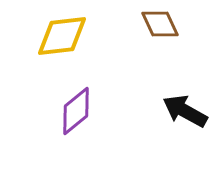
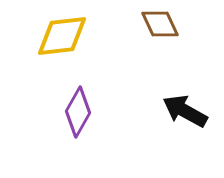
purple diamond: moved 2 px right, 1 px down; rotated 21 degrees counterclockwise
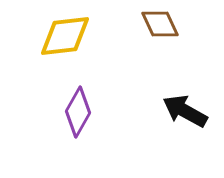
yellow diamond: moved 3 px right
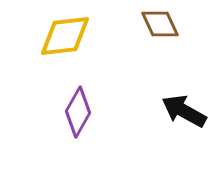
black arrow: moved 1 px left
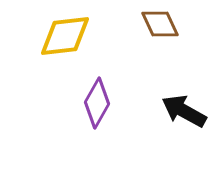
purple diamond: moved 19 px right, 9 px up
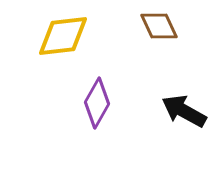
brown diamond: moved 1 px left, 2 px down
yellow diamond: moved 2 px left
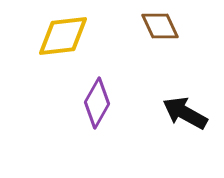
brown diamond: moved 1 px right
black arrow: moved 1 px right, 2 px down
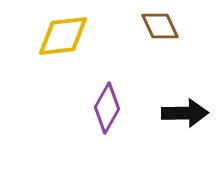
purple diamond: moved 10 px right, 5 px down
black arrow: rotated 150 degrees clockwise
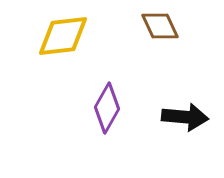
black arrow: moved 4 px down; rotated 6 degrees clockwise
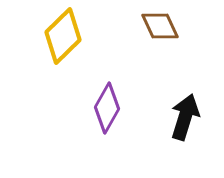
yellow diamond: rotated 38 degrees counterclockwise
black arrow: rotated 78 degrees counterclockwise
